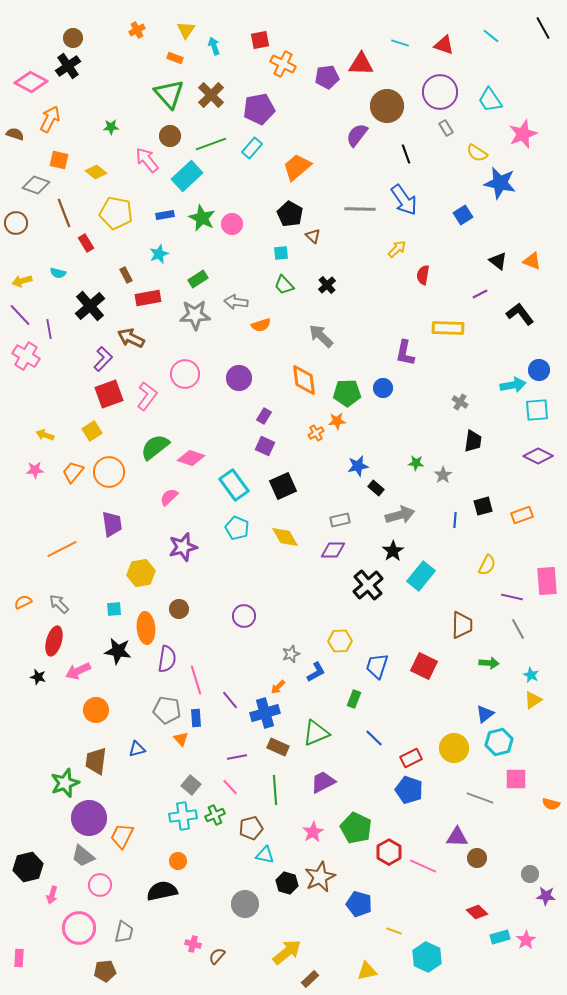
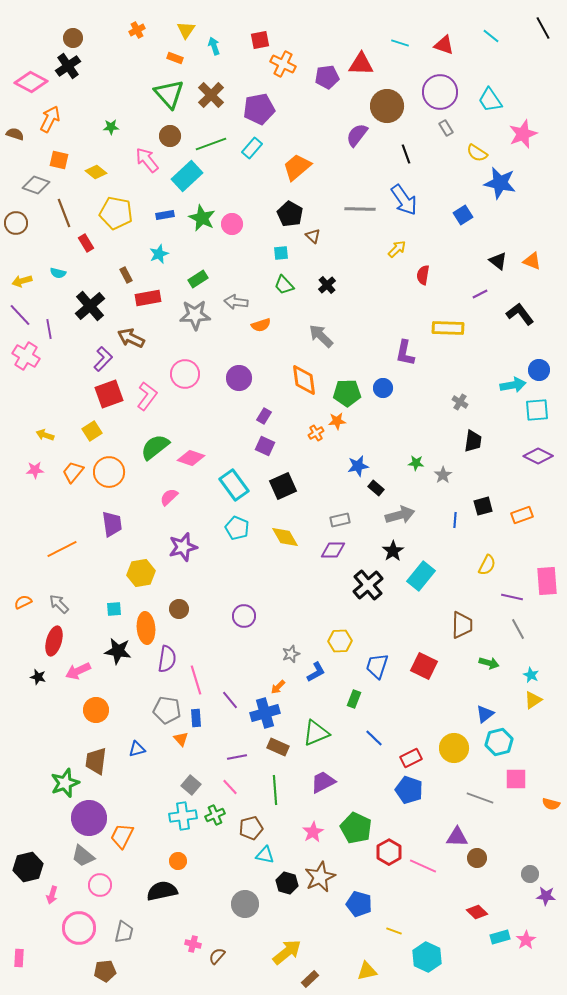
green arrow at (489, 663): rotated 12 degrees clockwise
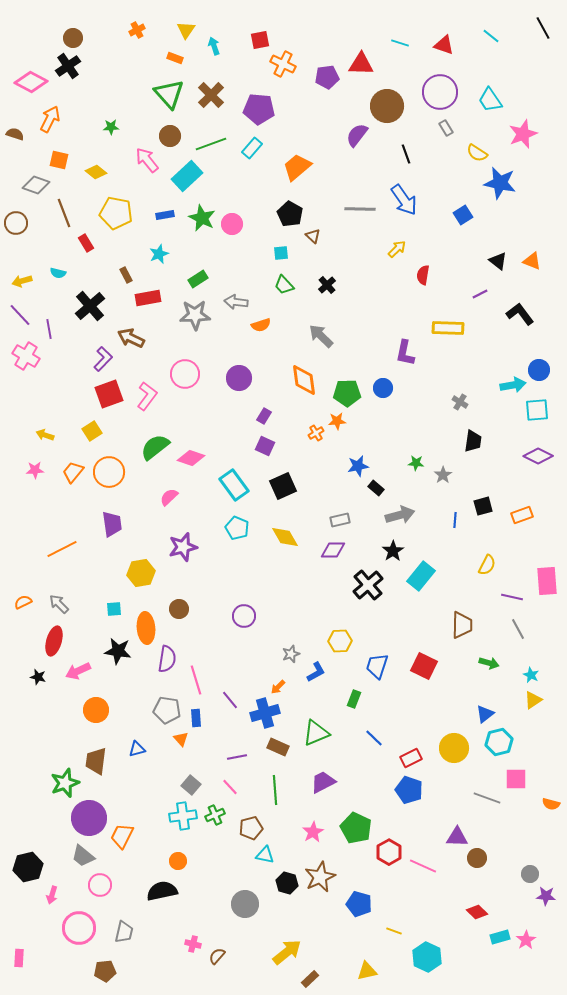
purple pentagon at (259, 109): rotated 16 degrees clockwise
gray line at (480, 798): moved 7 px right
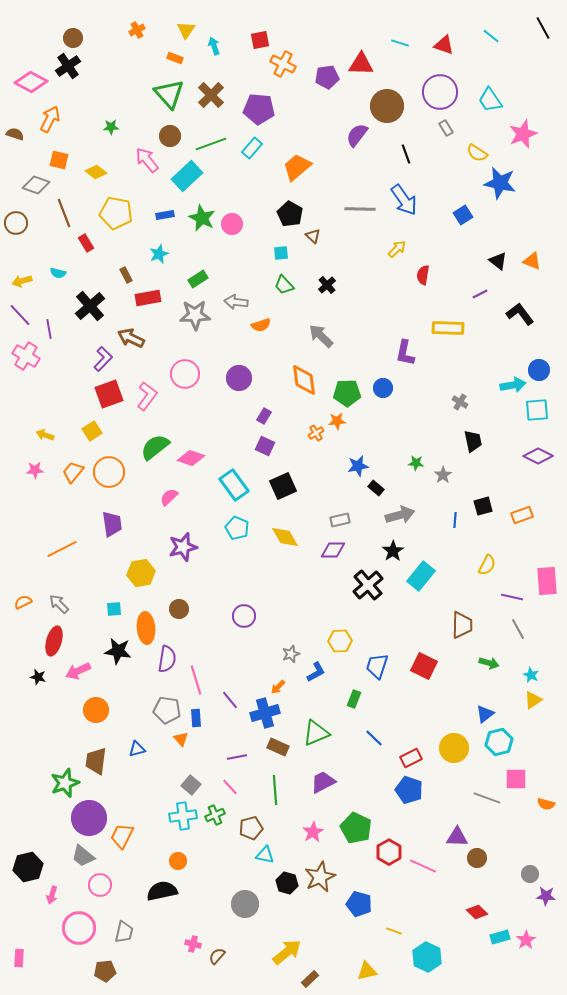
black trapezoid at (473, 441): rotated 20 degrees counterclockwise
orange semicircle at (551, 804): moved 5 px left
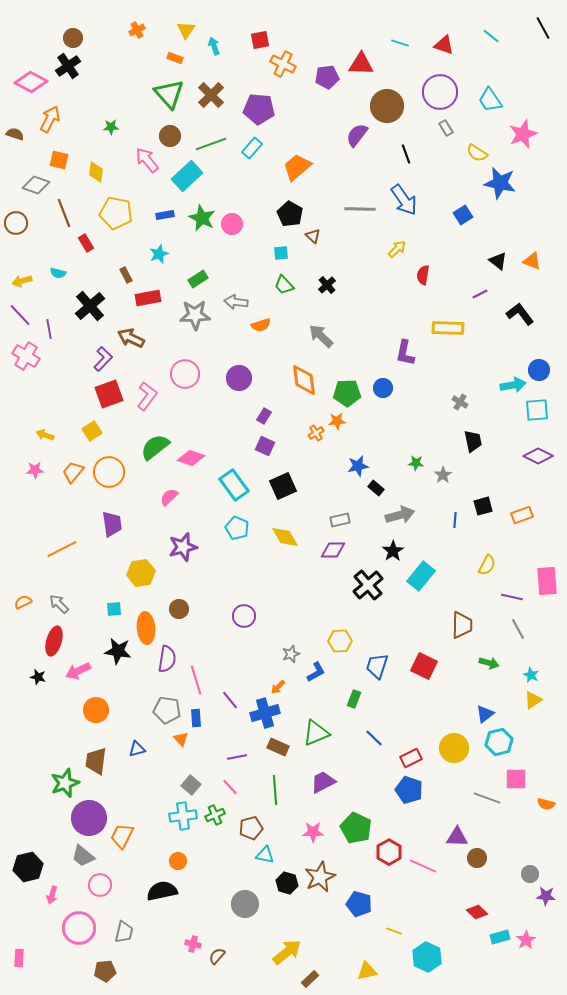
yellow diamond at (96, 172): rotated 60 degrees clockwise
pink star at (313, 832): rotated 30 degrees clockwise
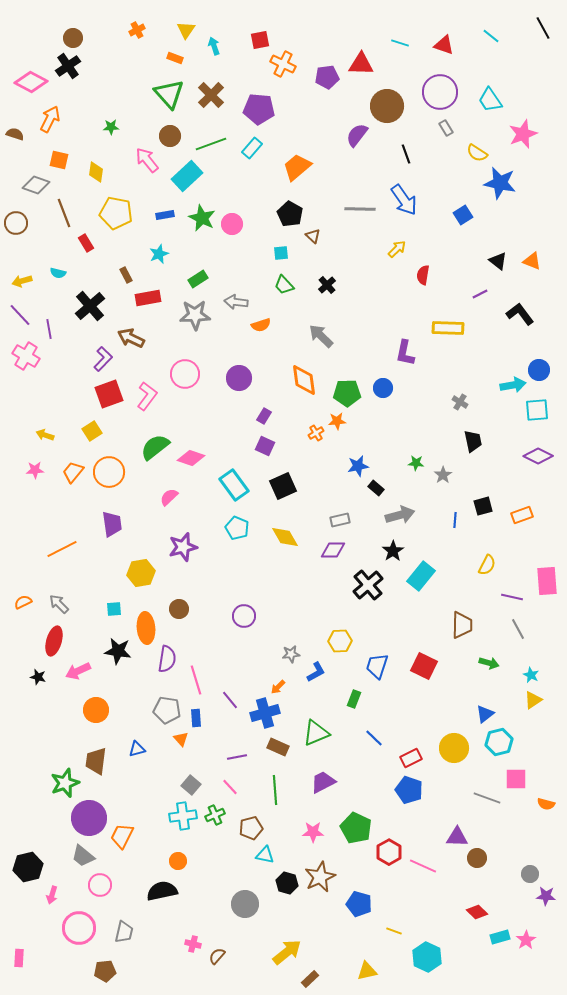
gray star at (291, 654): rotated 12 degrees clockwise
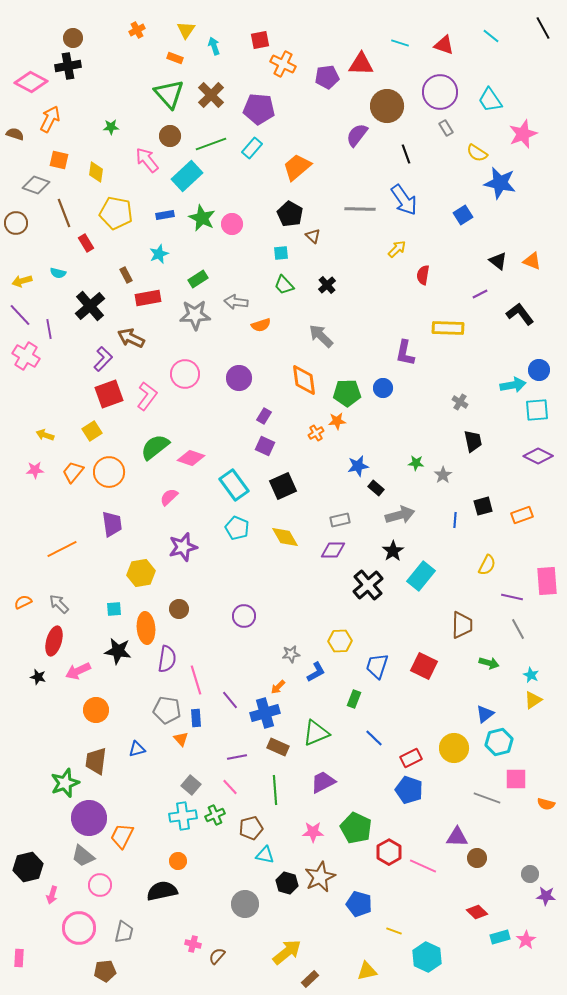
black cross at (68, 66): rotated 25 degrees clockwise
